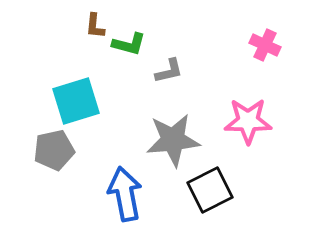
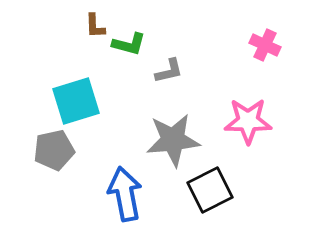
brown L-shape: rotated 8 degrees counterclockwise
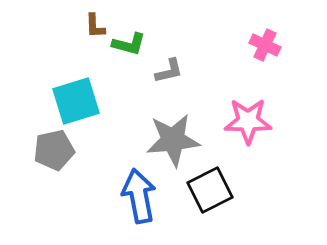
blue arrow: moved 14 px right, 2 px down
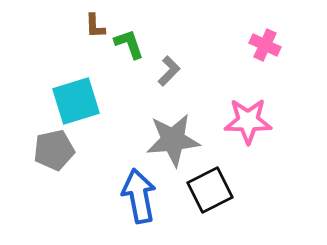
green L-shape: rotated 124 degrees counterclockwise
gray L-shape: rotated 32 degrees counterclockwise
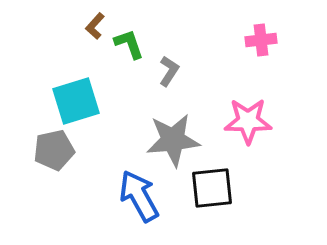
brown L-shape: rotated 44 degrees clockwise
pink cross: moved 4 px left, 5 px up; rotated 32 degrees counterclockwise
gray L-shape: rotated 12 degrees counterclockwise
black square: moved 2 px right, 2 px up; rotated 21 degrees clockwise
blue arrow: rotated 18 degrees counterclockwise
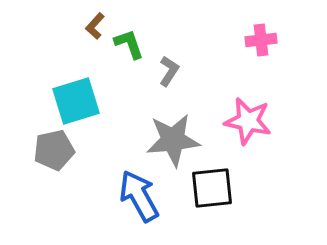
pink star: rotated 12 degrees clockwise
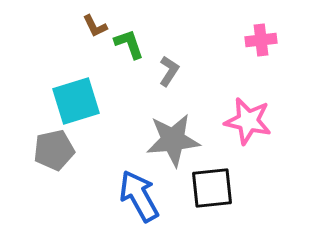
brown L-shape: rotated 68 degrees counterclockwise
